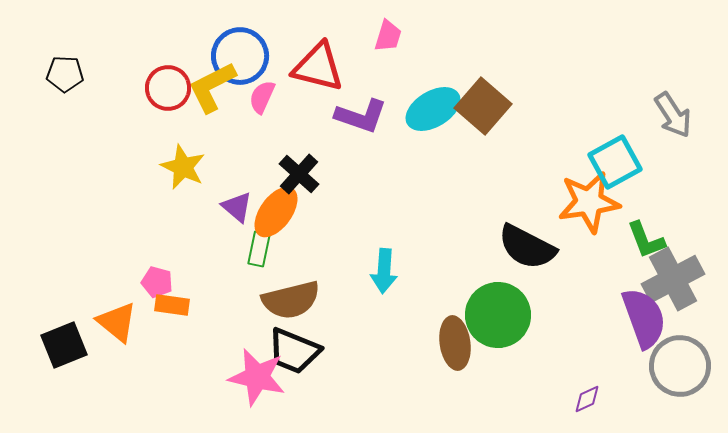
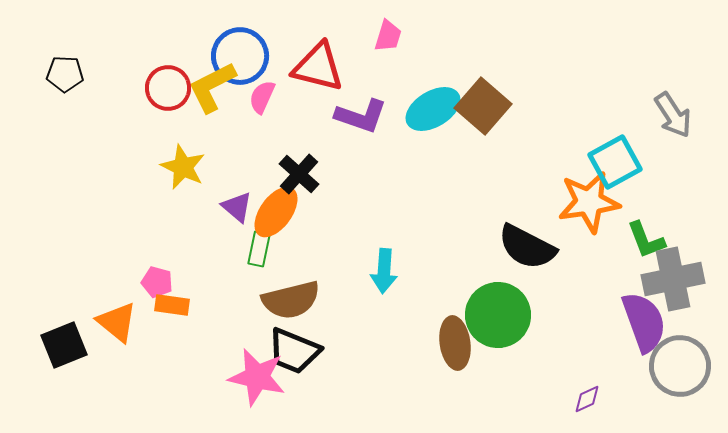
gray cross: rotated 16 degrees clockwise
purple semicircle: moved 4 px down
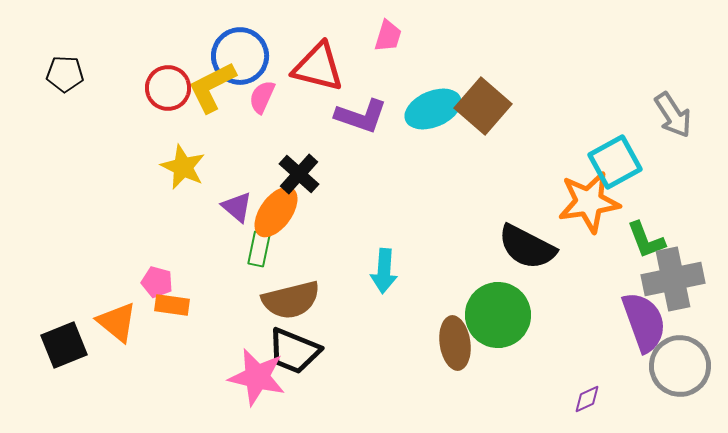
cyan ellipse: rotated 8 degrees clockwise
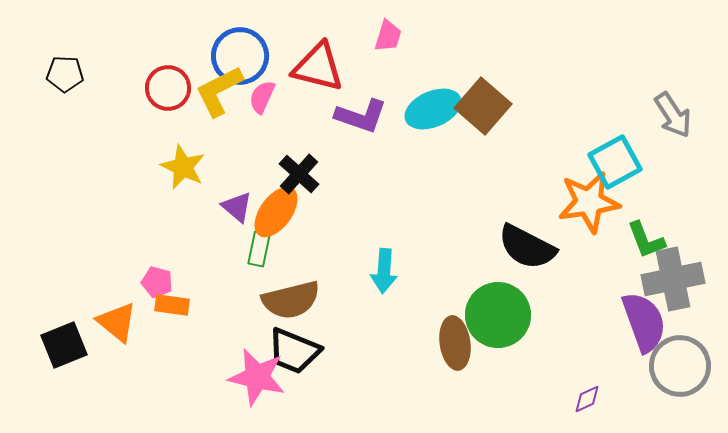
yellow L-shape: moved 7 px right, 4 px down
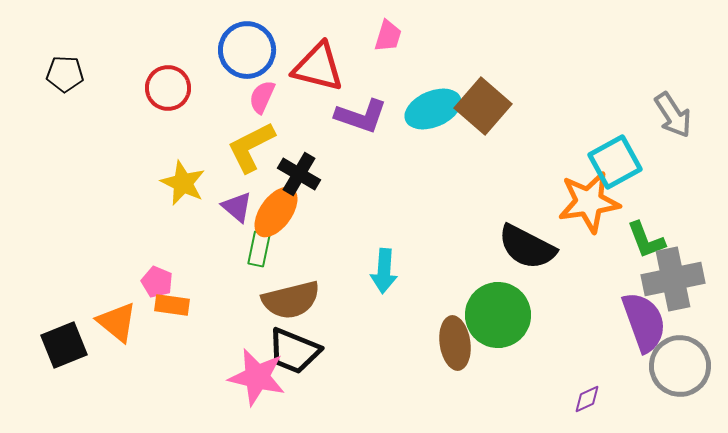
blue circle: moved 7 px right, 6 px up
yellow L-shape: moved 32 px right, 56 px down
yellow star: moved 16 px down
black cross: rotated 12 degrees counterclockwise
pink pentagon: rotated 8 degrees clockwise
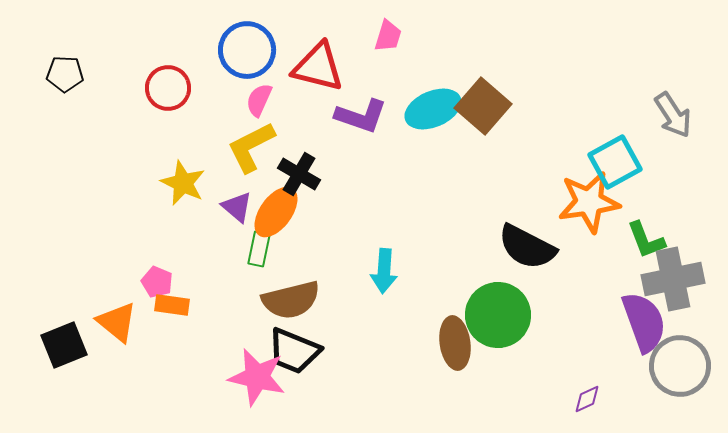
pink semicircle: moved 3 px left, 3 px down
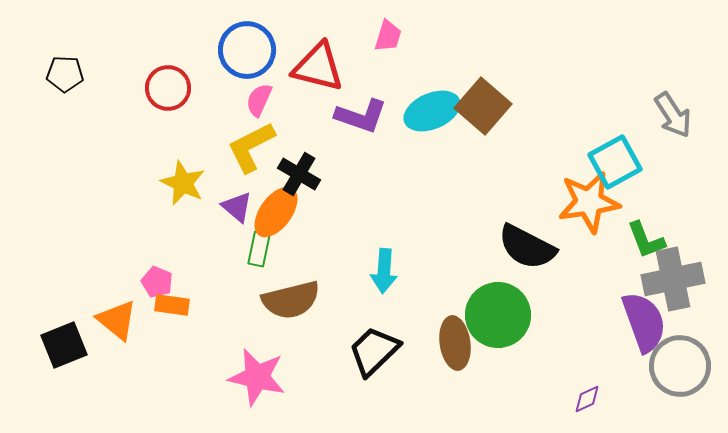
cyan ellipse: moved 1 px left, 2 px down
orange triangle: moved 2 px up
black trapezoid: moved 80 px right; rotated 114 degrees clockwise
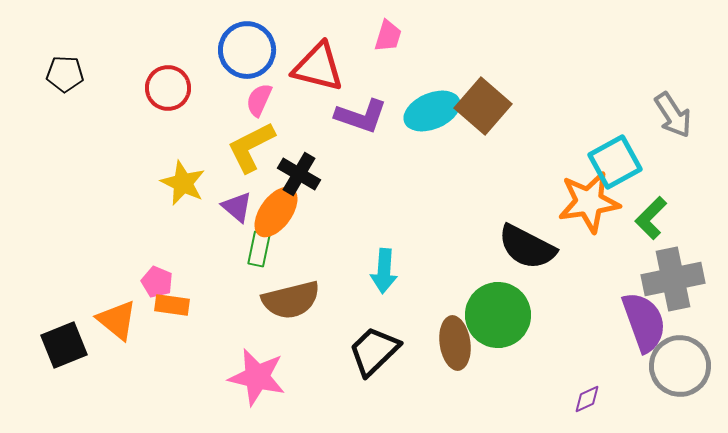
green L-shape: moved 5 px right, 22 px up; rotated 66 degrees clockwise
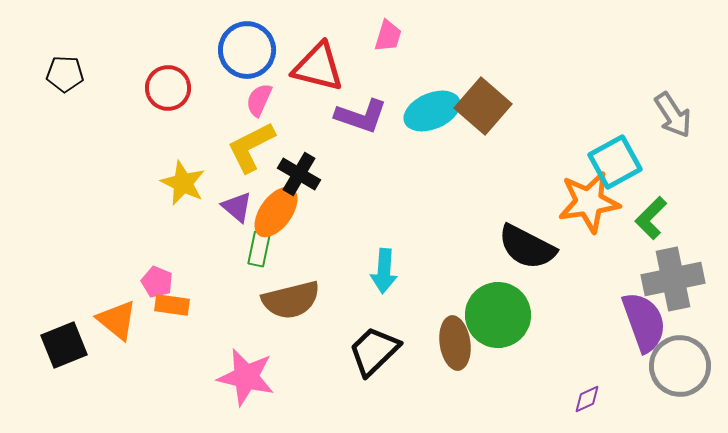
pink star: moved 11 px left
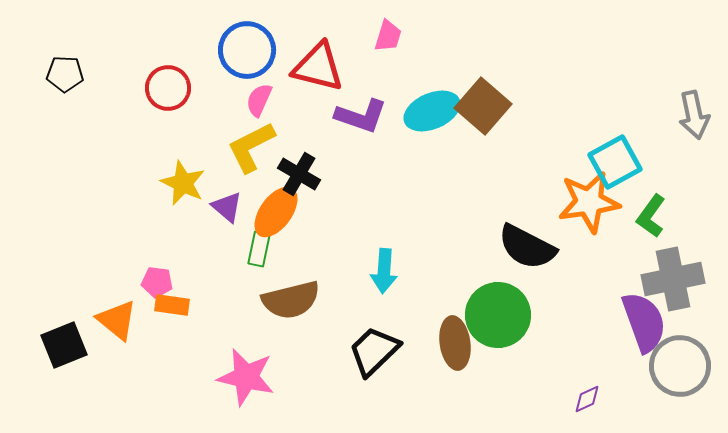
gray arrow: moved 21 px right; rotated 21 degrees clockwise
purple triangle: moved 10 px left
green L-shape: moved 2 px up; rotated 9 degrees counterclockwise
pink pentagon: rotated 16 degrees counterclockwise
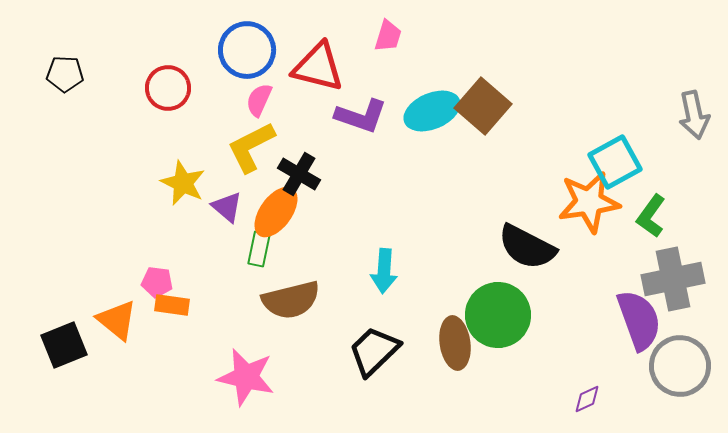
purple semicircle: moved 5 px left, 2 px up
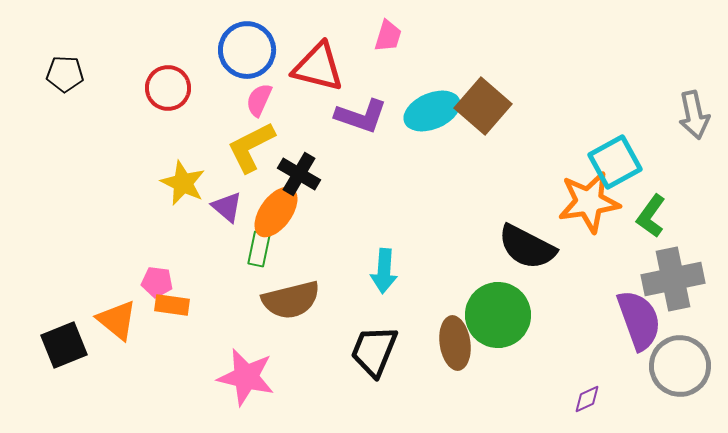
black trapezoid: rotated 24 degrees counterclockwise
